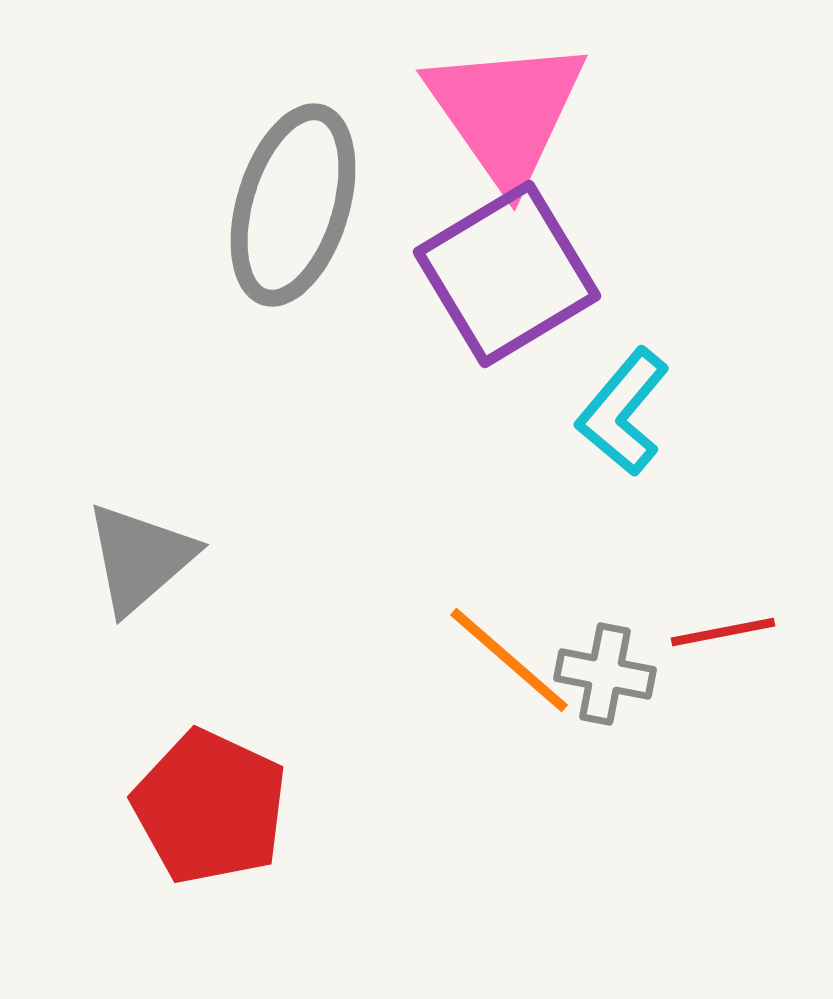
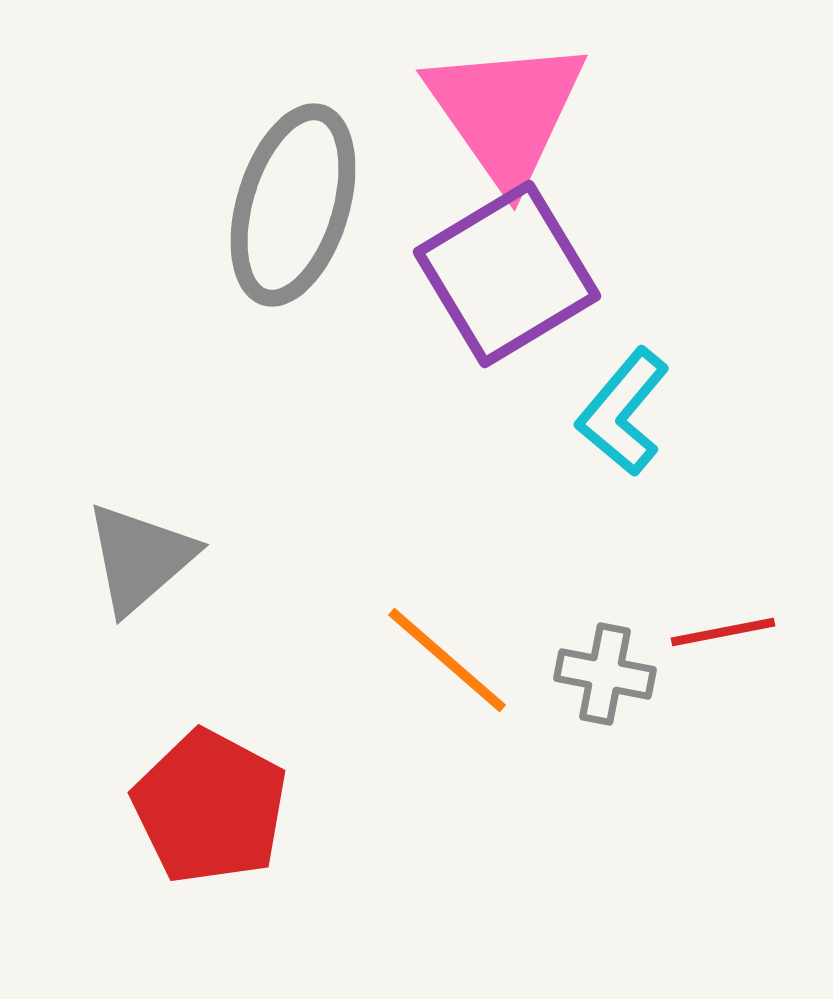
orange line: moved 62 px left
red pentagon: rotated 3 degrees clockwise
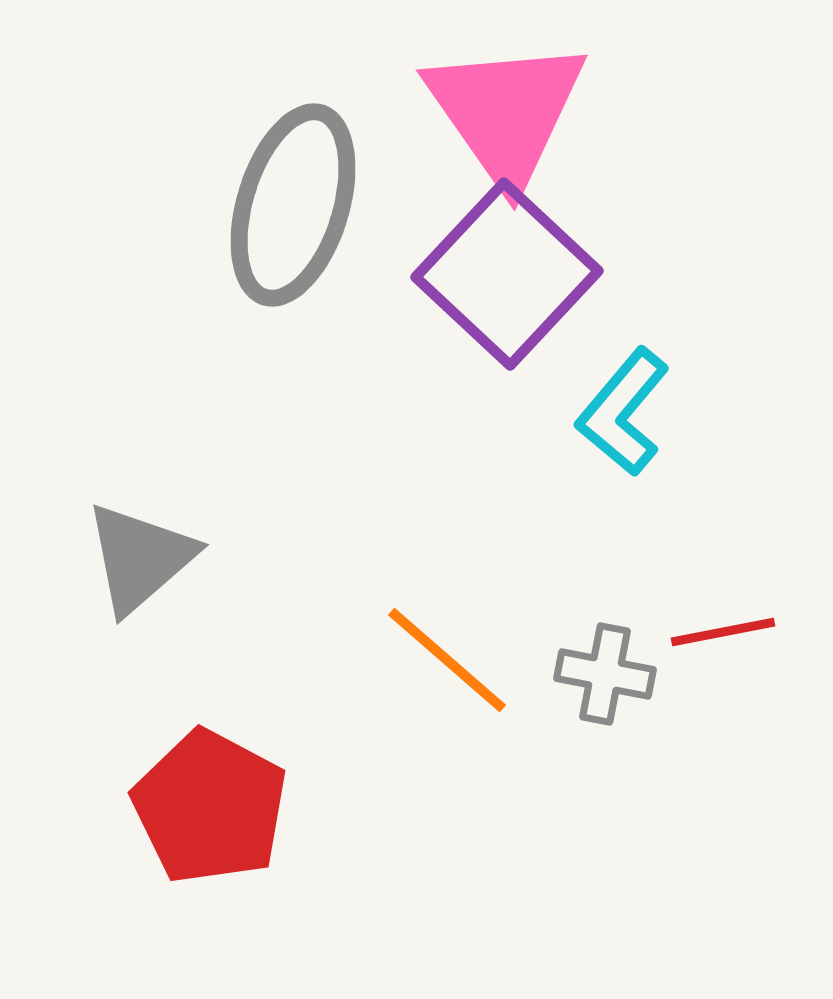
purple square: rotated 16 degrees counterclockwise
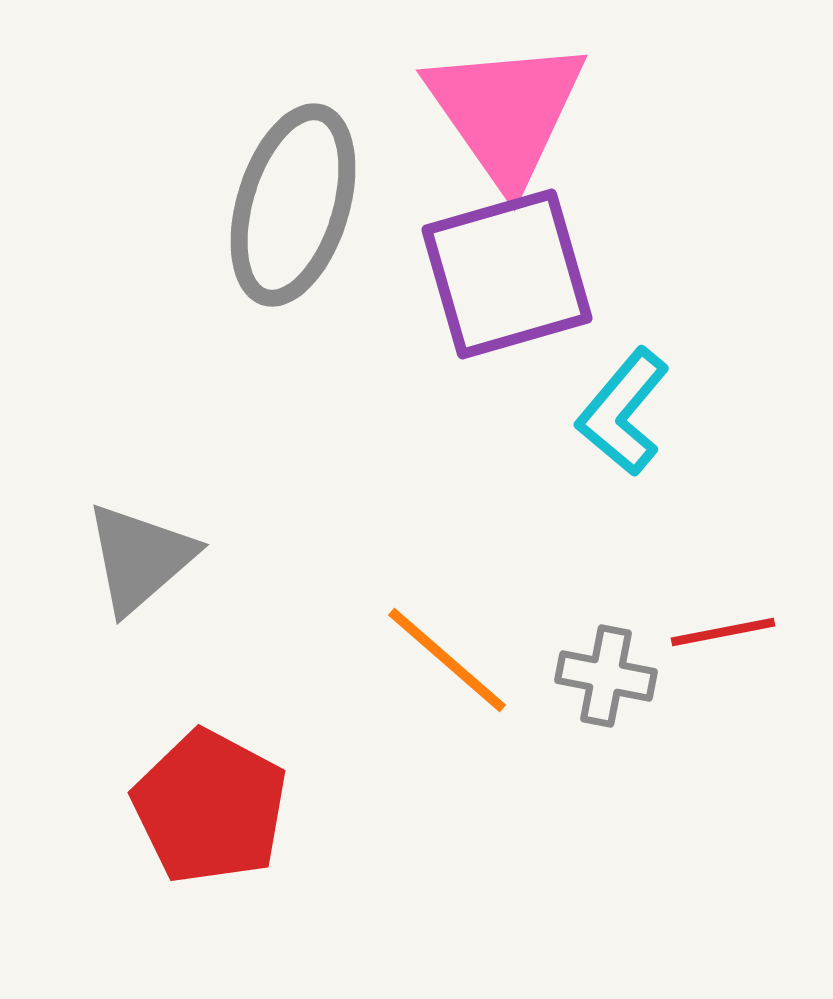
purple square: rotated 31 degrees clockwise
gray cross: moved 1 px right, 2 px down
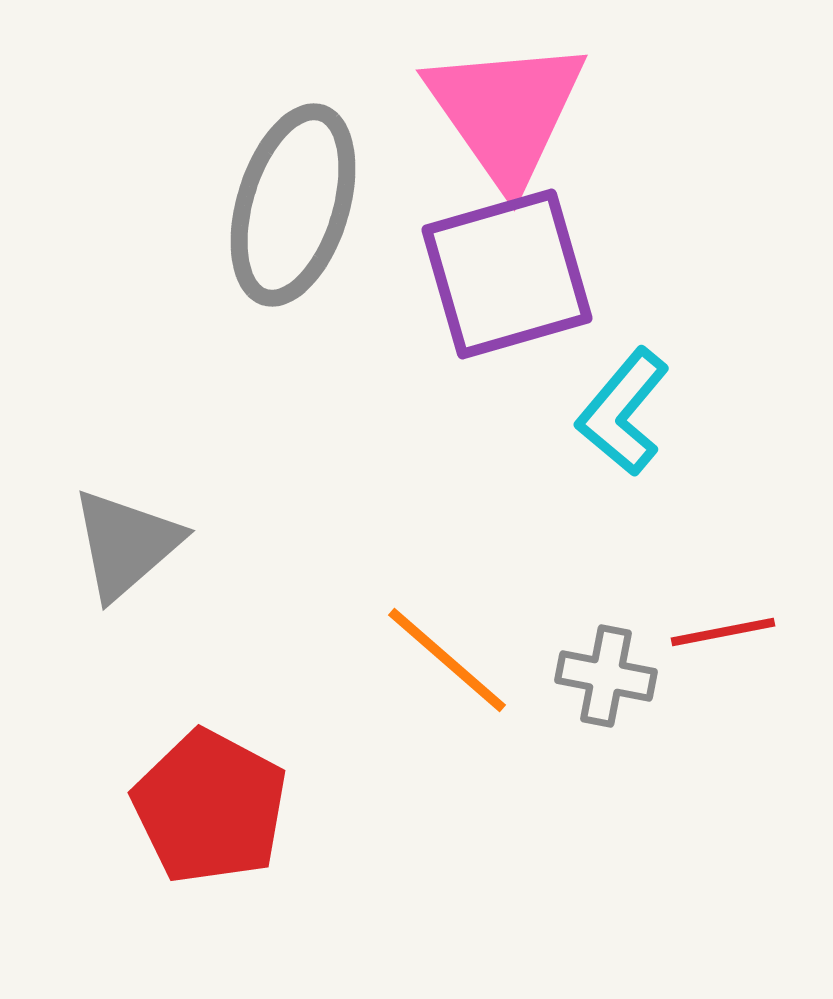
gray triangle: moved 14 px left, 14 px up
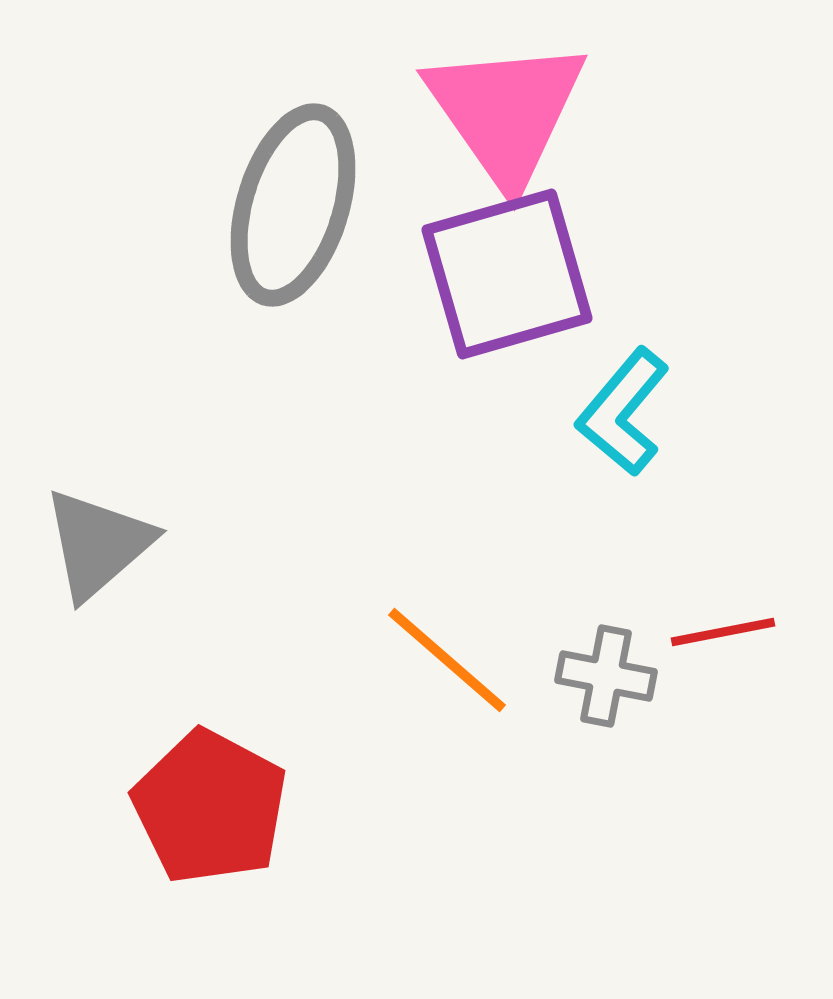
gray triangle: moved 28 px left
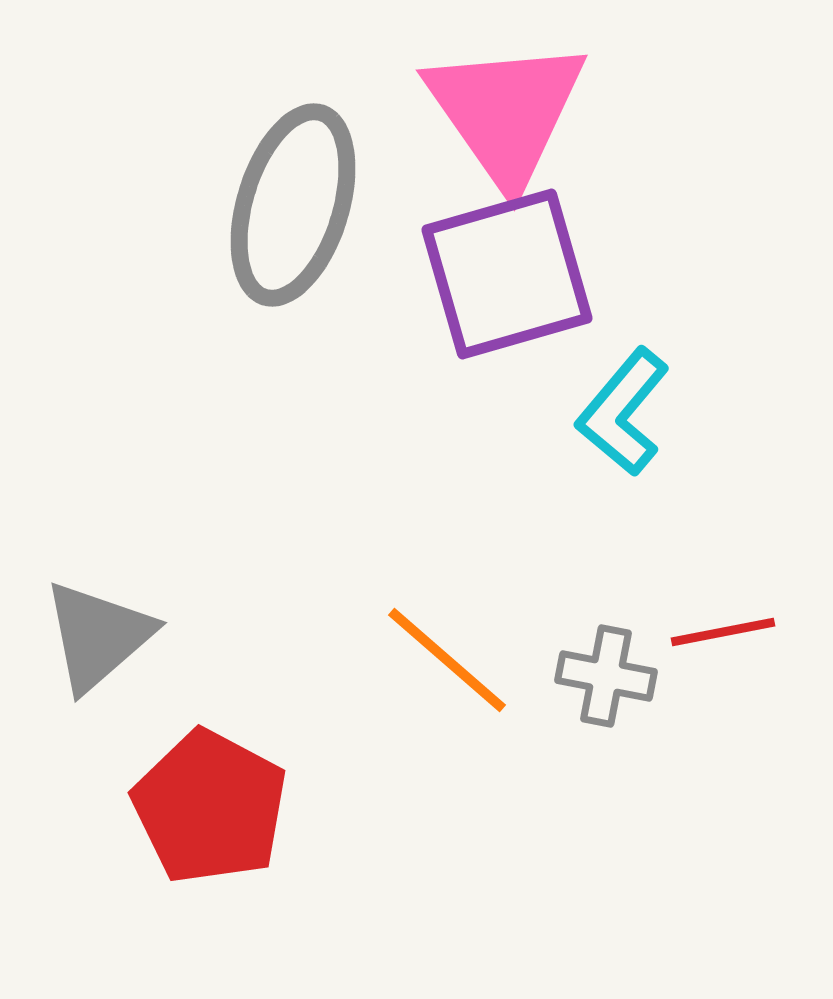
gray triangle: moved 92 px down
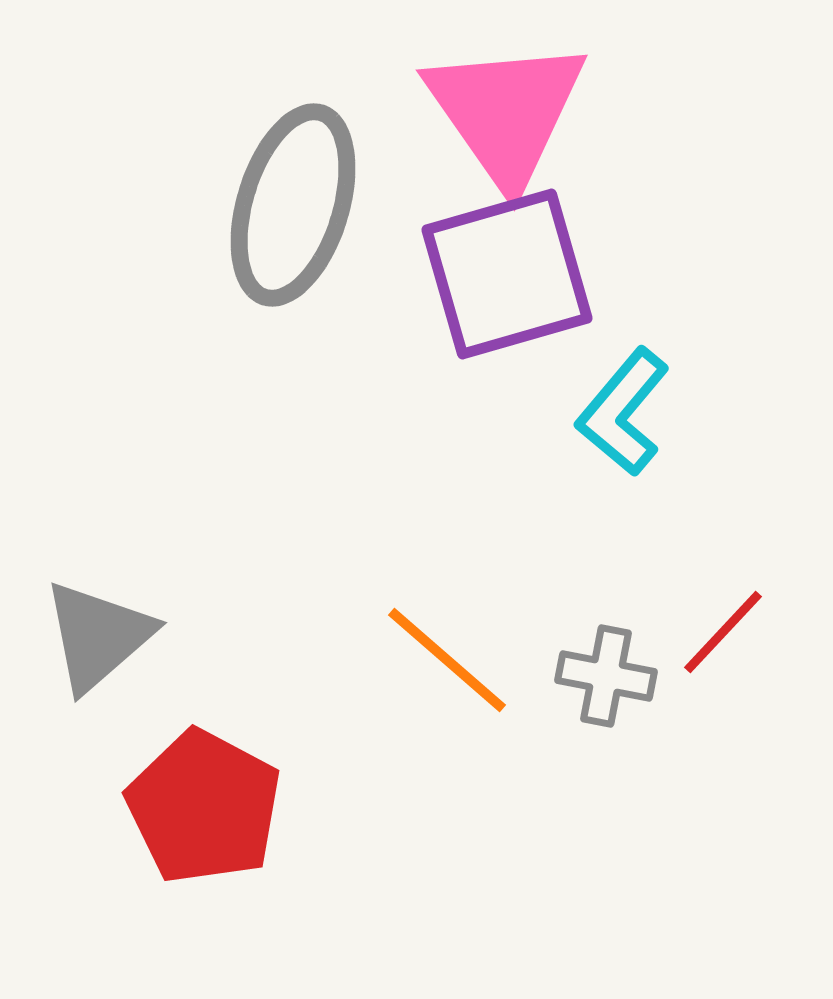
red line: rotated 36 degrees counterclockwise
red pentagon: moved 6 px left
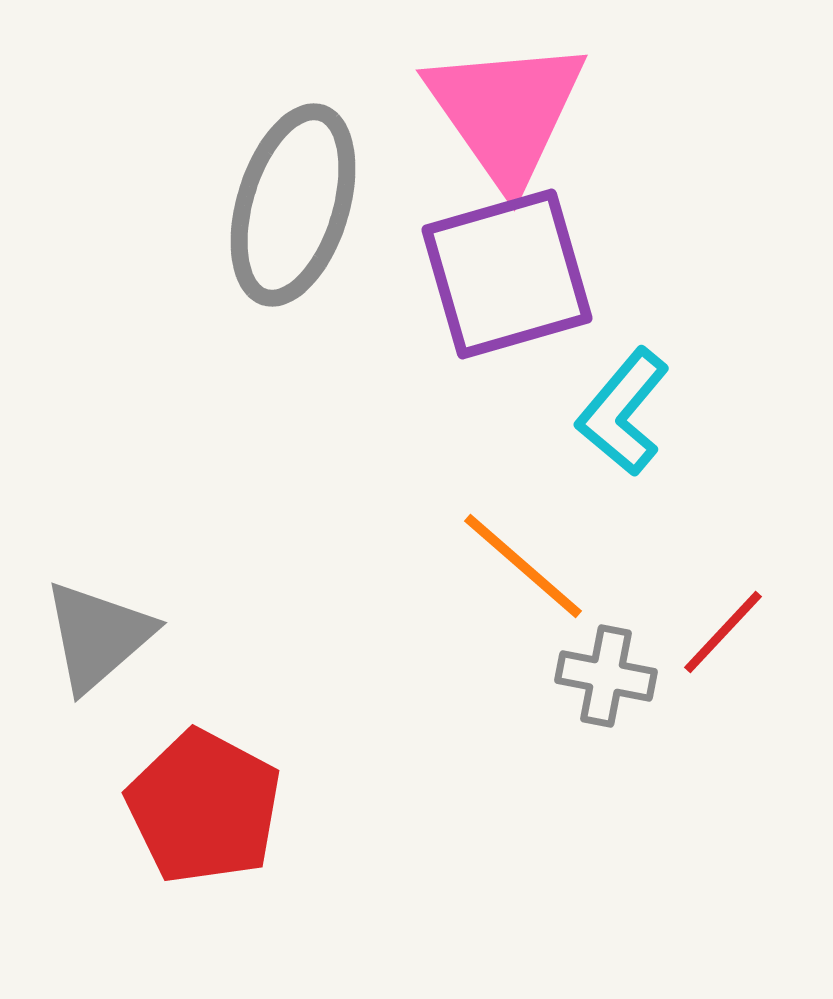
orange line: moved 76 px right, 94 px up
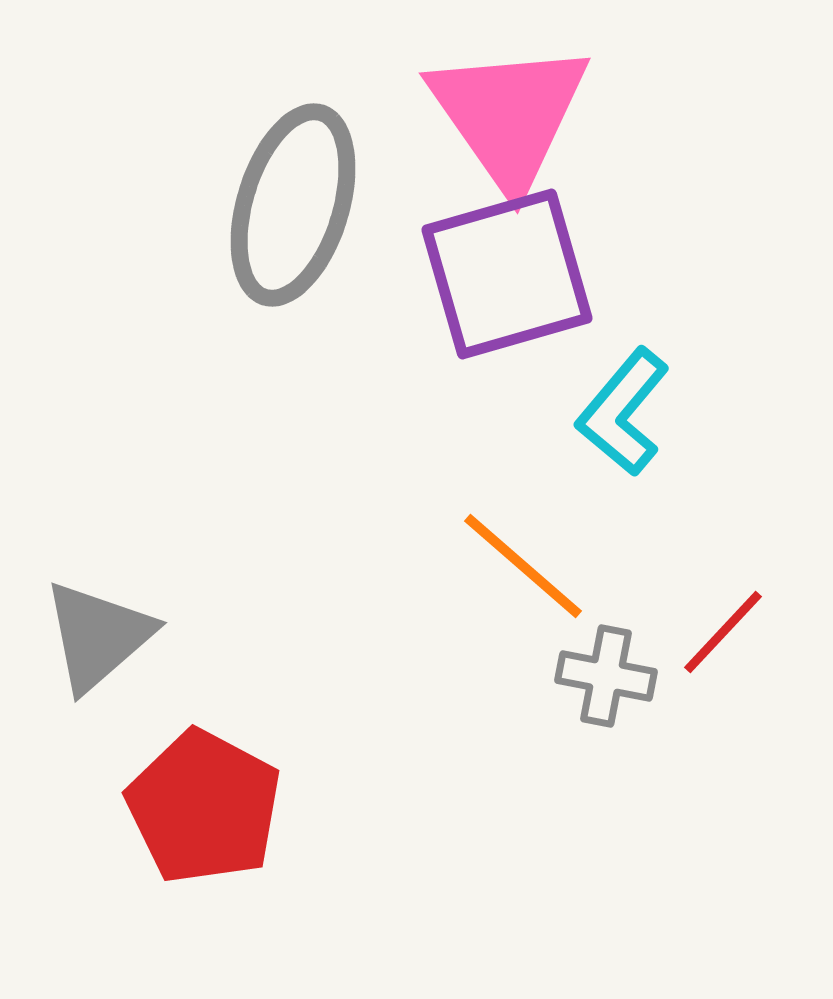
pink triangle: moved 3 px right, 3 px down
